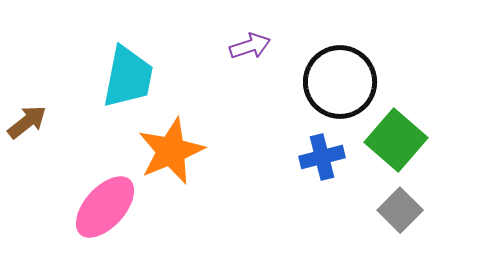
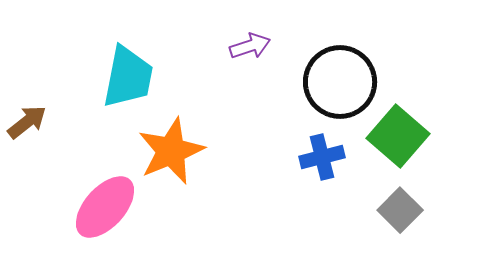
green square: moved 2 px right, 4 px up
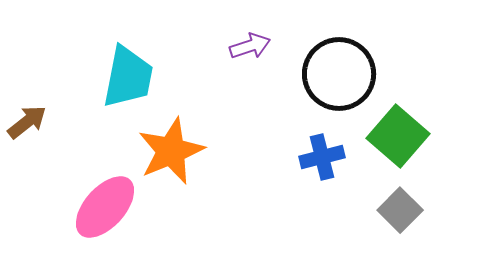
black circle: moved 1 px left, 8 px up
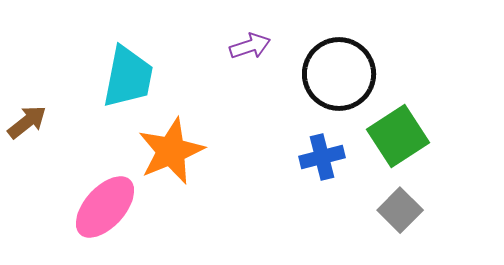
green square: rotated 16 degrees clockwise
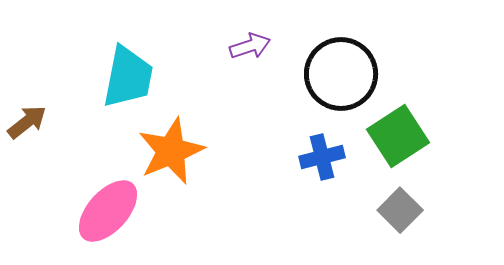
black circle: moved 2 px right
pink ellipse: moved 3 px right, 4 px down
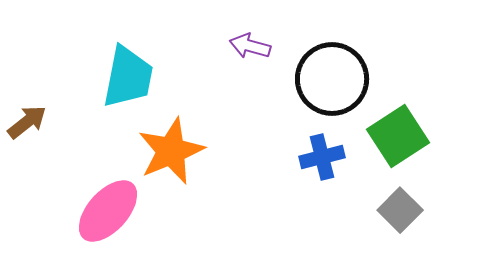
purple arrow: rotated 147 degrees counterclockwise
black circle: moved 9 px left, 5 px down
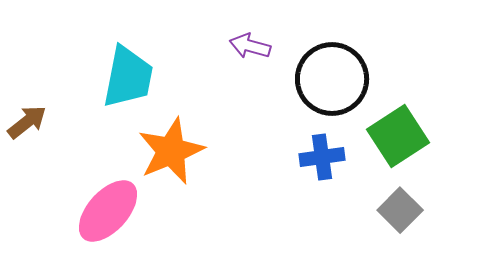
blue cross: rotated 6 degrees clockwise
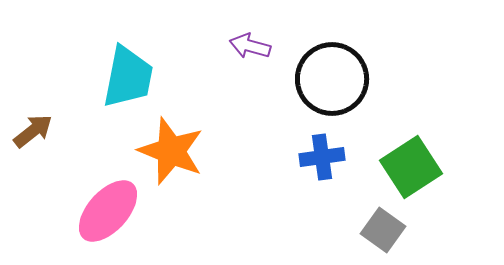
brown arrow: moved 6 px right, 9 px down
green square: moved 13 px right, 31 px down
orange star: rotated 28 degrees counterclockwise
gray square: moved 17 px left, 20 px down; rotated 9 degrees counterclockwise
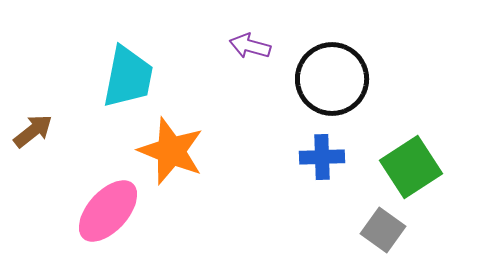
blue cross: rotated 6 degrees clockwise
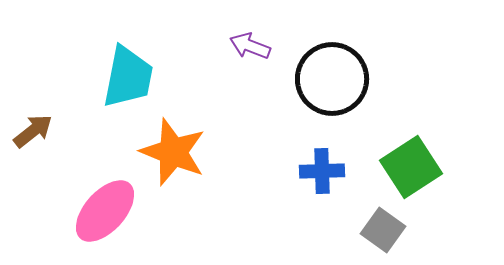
purple arrow: rotated 6 degrees clockwise
orange star: moved 2 px right, 1 px down
blue cross: moved 14 px down
pink ellipse: moved 3 px left
